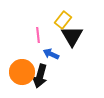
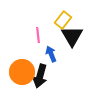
blue arrow: rotated 42 degrees clockwise
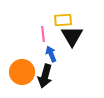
yellow rectangle: rotated 48 degrees clockwise
pink line: moved 5 px right, 1 px up
black arrow: moved 5 px right
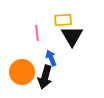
pink line: moved 6 px left, 1 px up
blue arrow: moved 4 px down
black arrow: moved 1 px down
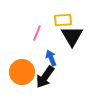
pink line: rotated 28 degrees clockwise
black arrow: rotated 20 degrees clockwise
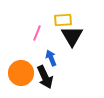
orange circle: moved 1 px left, 1 px down
black arrow: rotated 60 degrees counterclockwise
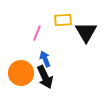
black triangle: moved 14 px right, 4 px up
blue arrow: moved 6 px left, 1 px down
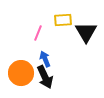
pink line: moved 1 px right
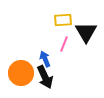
pink line: moved 26 px right, 11 px down
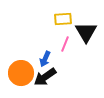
yellow rectangle: moved 1 px up
pink line: moved 1 px right
blue arrow: rotated 133 degrees counterclockwise
black arrow: rotated 80 degrees clockwise
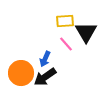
yellow rectangle: moved 2 px right, 2 px down
pink line: moved 1 px right; rotated 63 degrees counterclockwise
